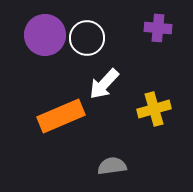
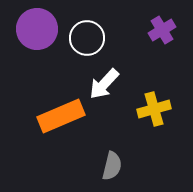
purple cross: moved 4 px right, 2 px down; rotated 36 degrees counterclockwise
purple circle: moved 8 px left, 6 px up
gray semicircle: rotated 112 degrees clockwise
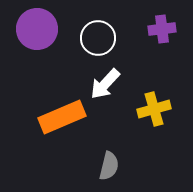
purple cross: moved 1 px up; rotated 24 degrees clockwise
white circle: moved 11 px right
white arrow: moved 1 px right
orange rectangle: moved 1 px right, 1 px down
gray semicircle: moved 3 px left
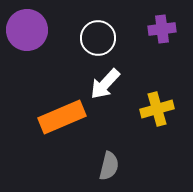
purple circle: moved 10 px left, 1 px down
yellow cross: moved 3 px right
